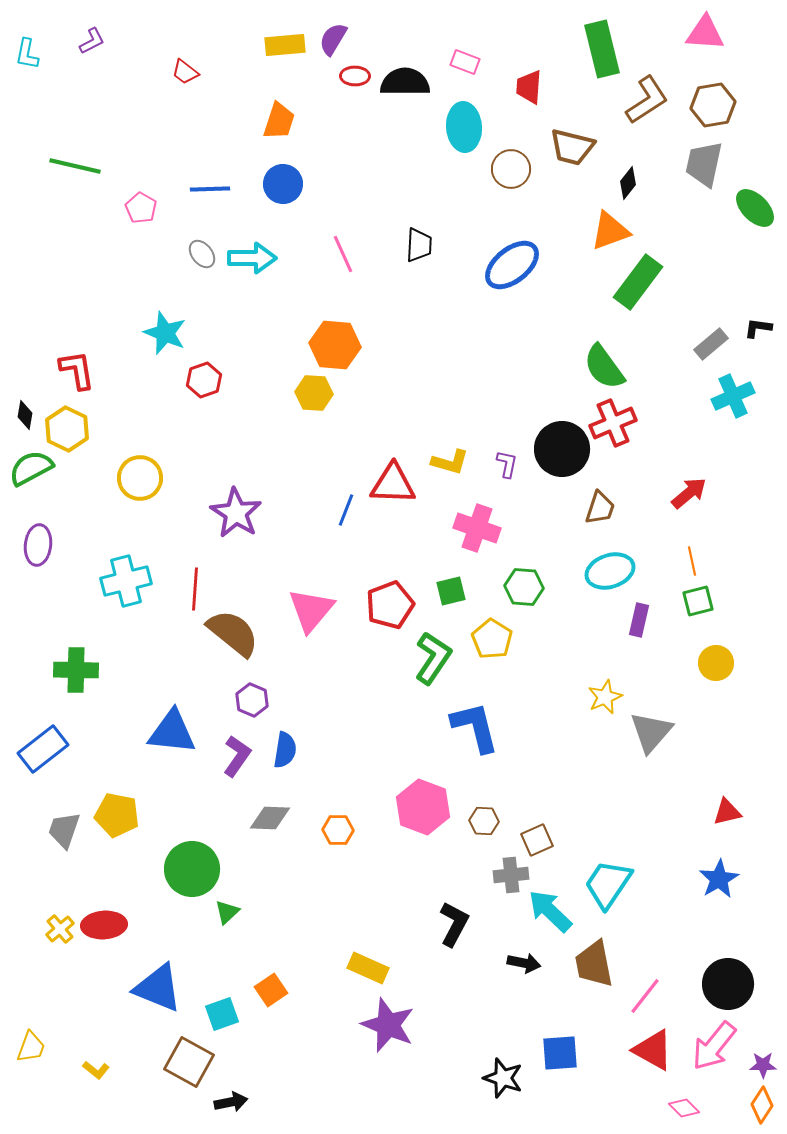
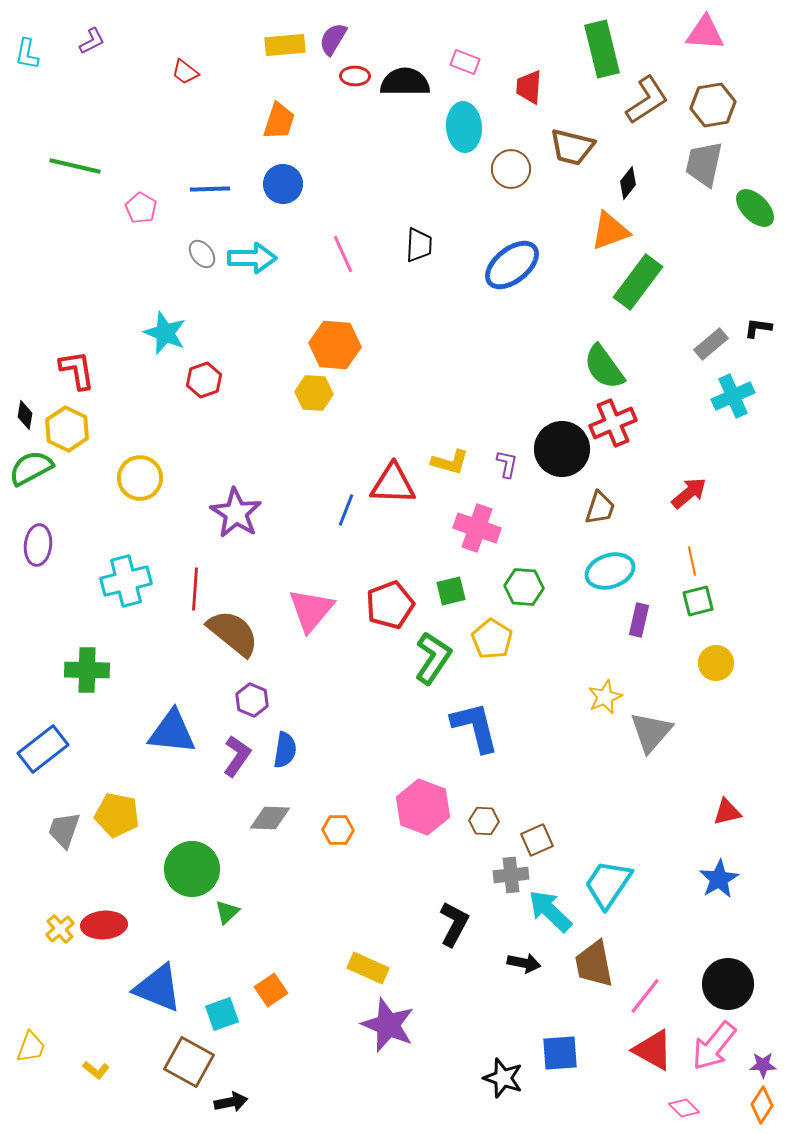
green cross at (76, 670): moved 11 px right
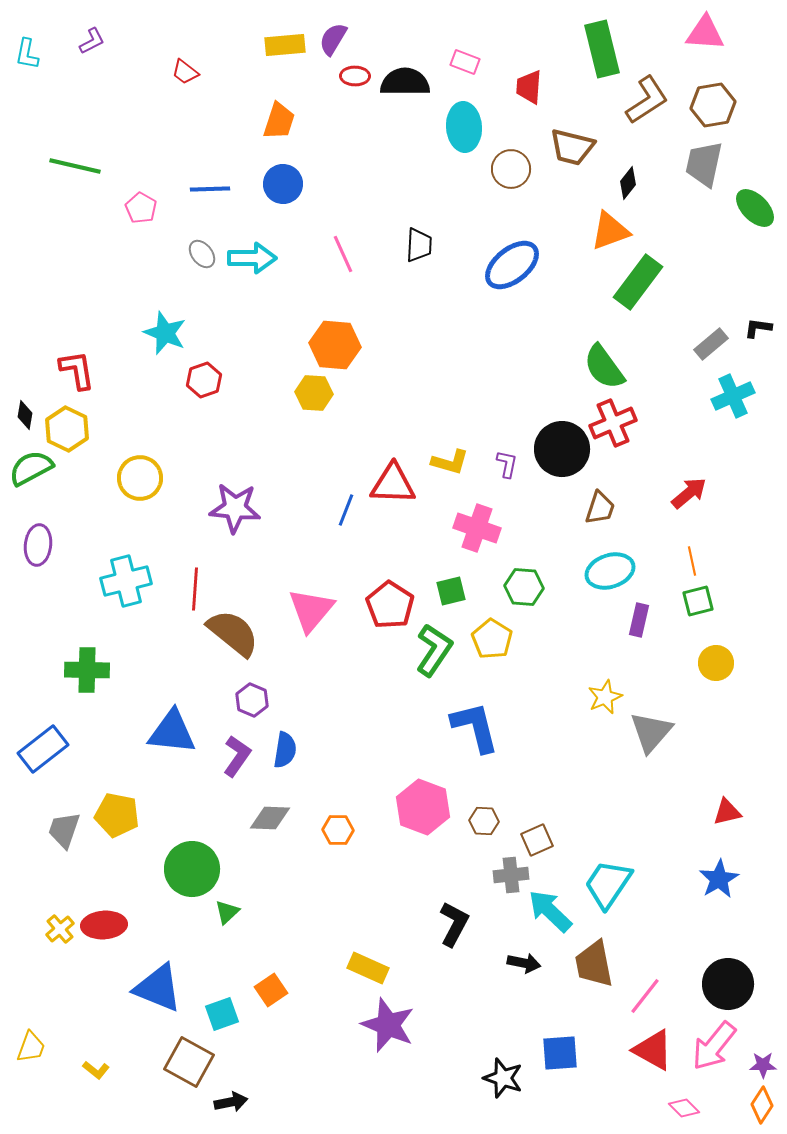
purple star at (236, 513): moved 1 px left, 5 px up; rotated 27 degrees counterclockwise
red pentagon at (390, 605): rotated 18 degrees counterclockwise
green L-shape at (433, 658): moved 1 px right, 8 px up
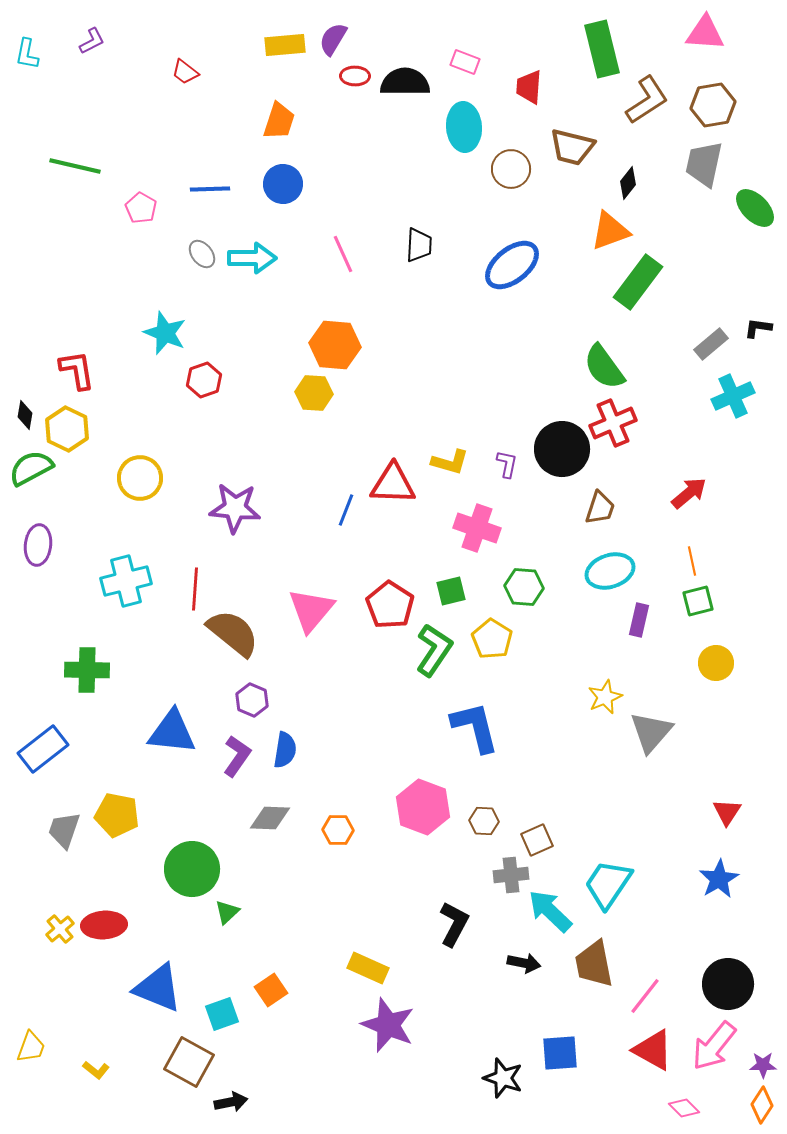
red triangle at (727, 812): rotated 44 degrees counterclockwise
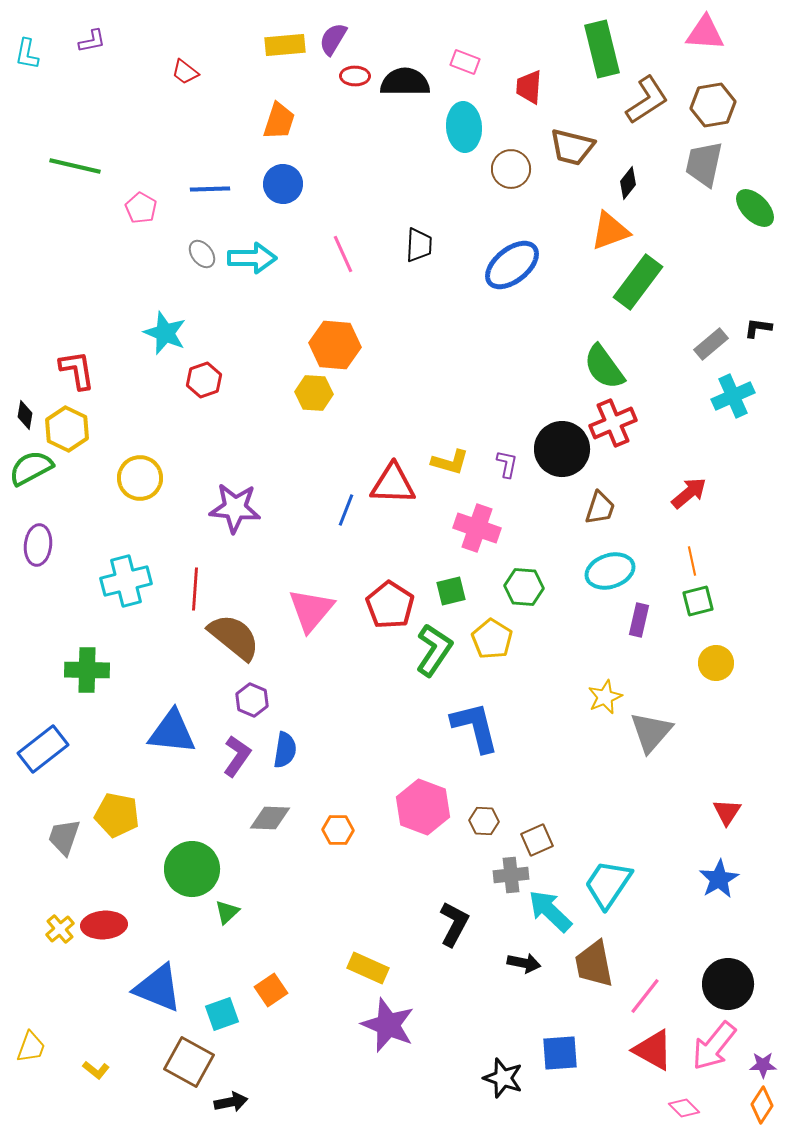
purple L-shape at (92, 41): rotated 16 degrees clockwise
brown semicircle at (233, 633): moved 1 px right, 4 px down
gray trapezoid at (64, 830): moved 7 px down
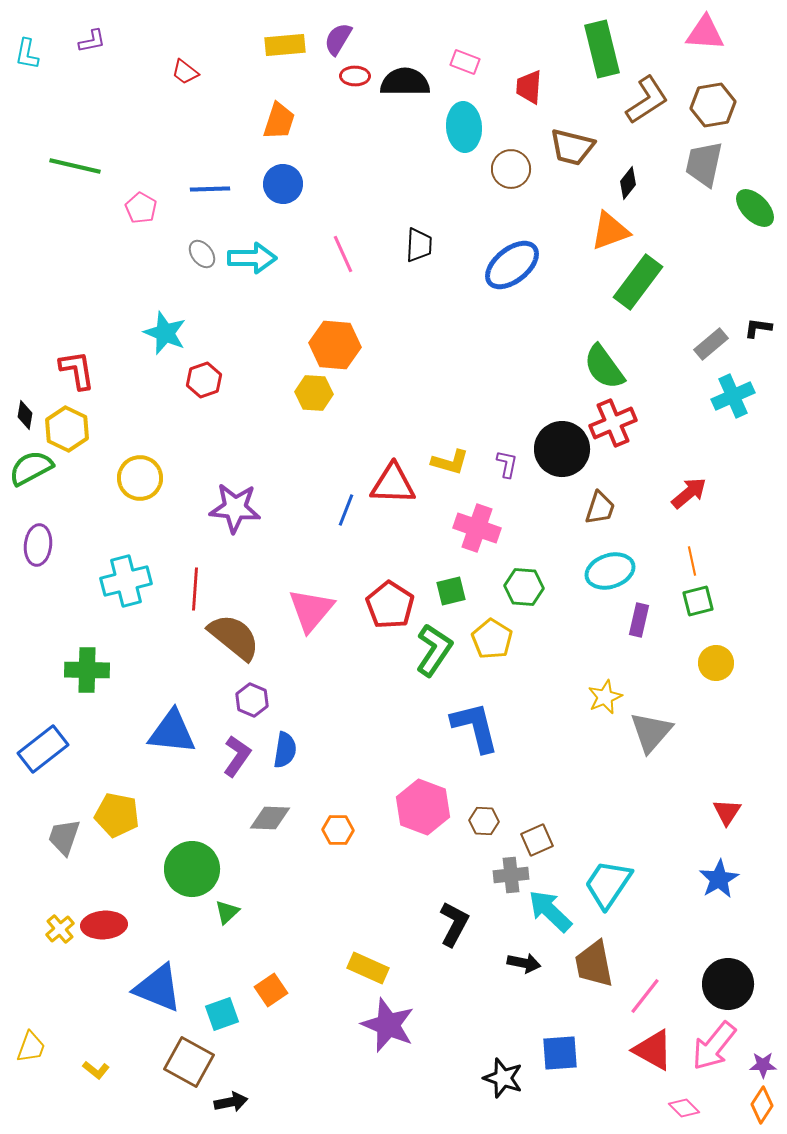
purple semicircle at (333, 39): moved 5 px right
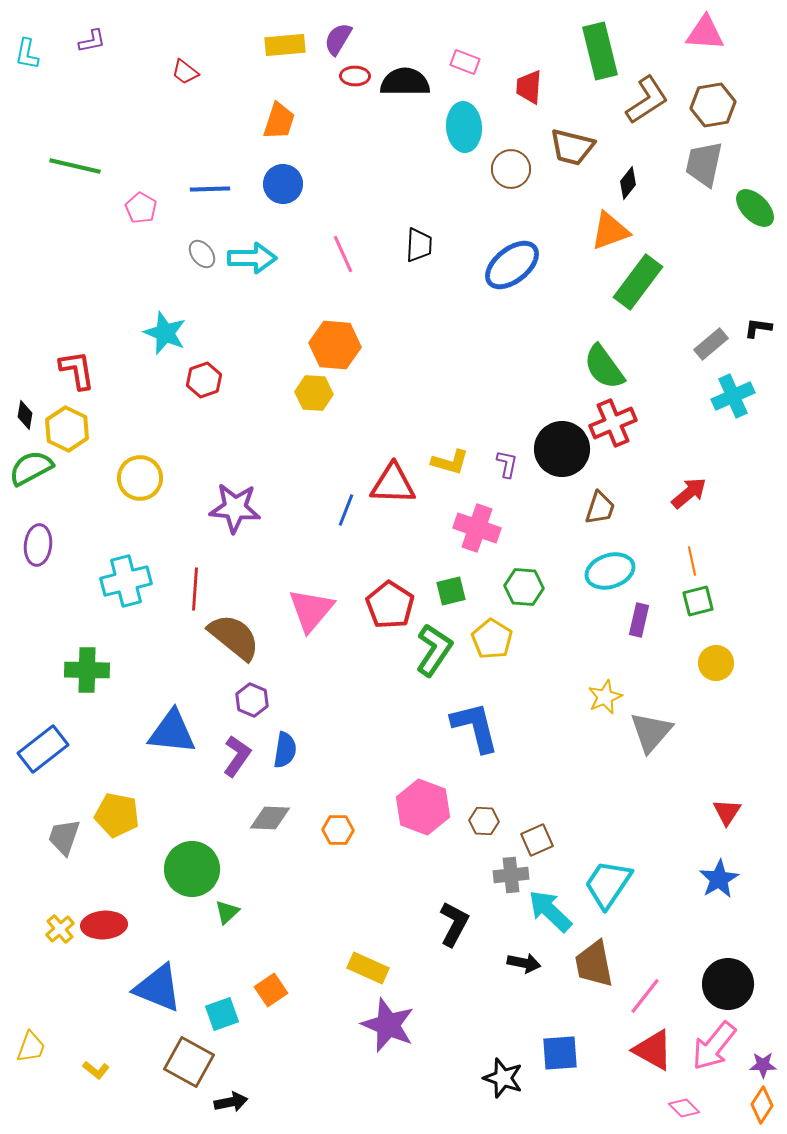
green rectangle at (602, 49): moved 2 px left, 2 px down
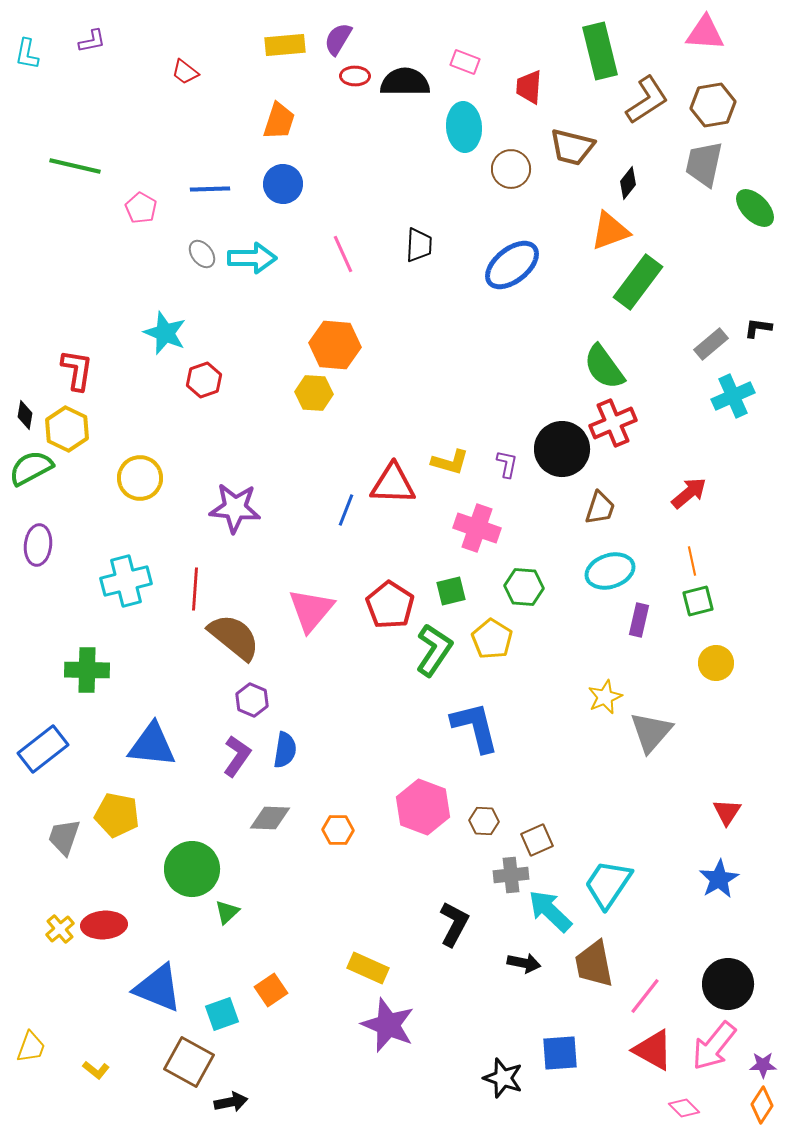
red L-shape at (77, 370): rotated 18 degrees clockwise
blue triangle at (172, 732): moved 20 px left, 13 px down
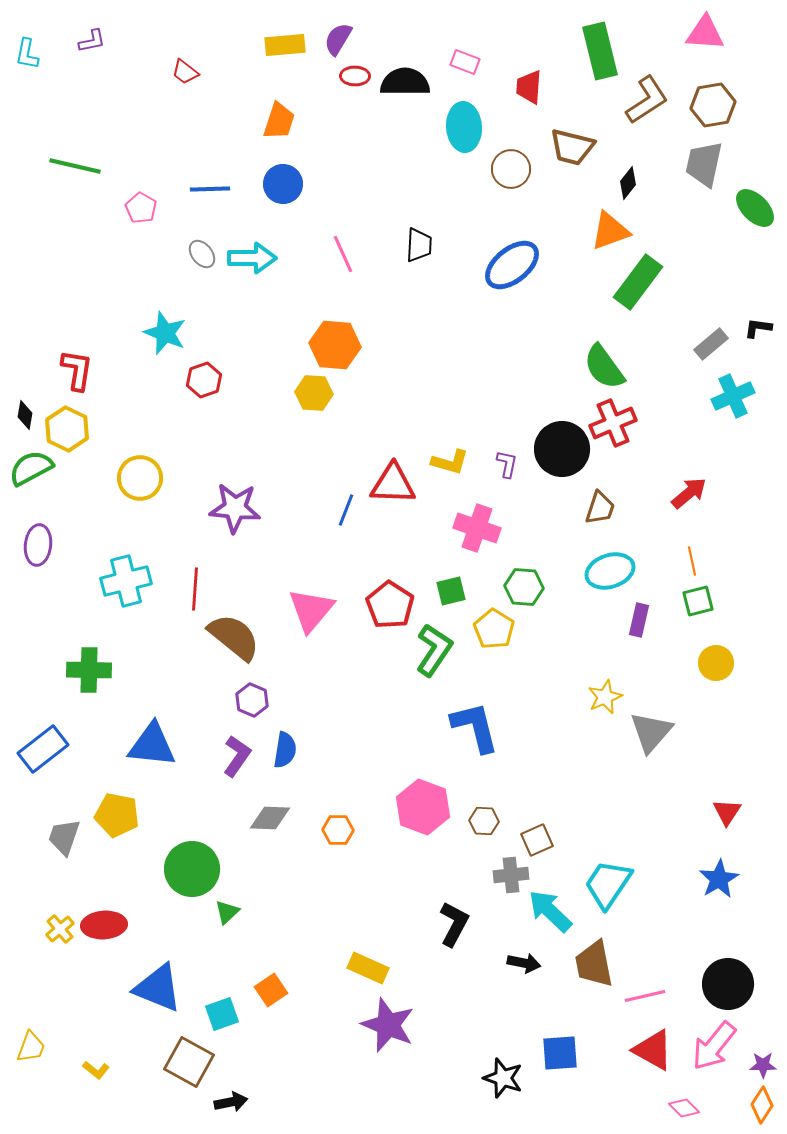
yellow pentagon at (492, 639): moved 2 px right, 10 px up
green cross at (87, 670): moved 2 px right
pink line at (645, 996): rotated 39 degrees clockwise
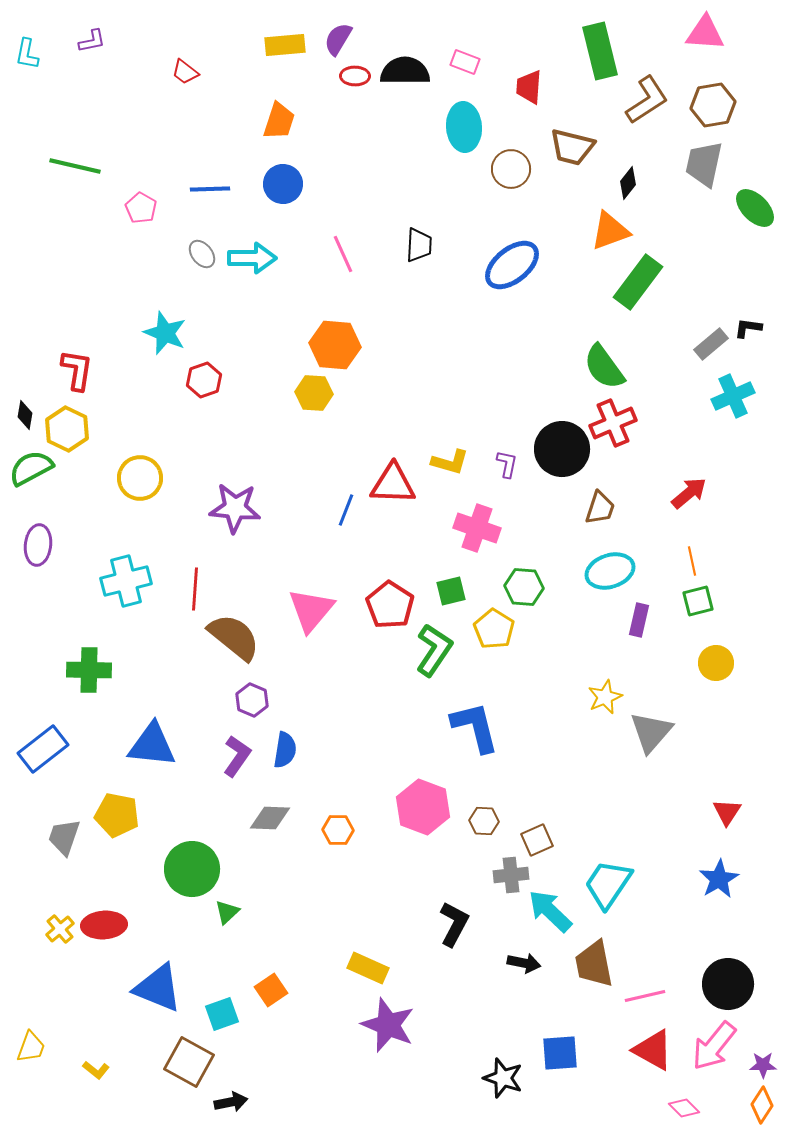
black semicircle at (405, 82): moved 11 px up
black L-shape at (758, 328): moved 10 px left
